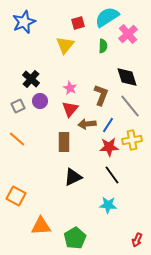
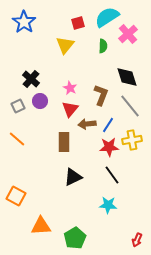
blue star: rotated 15 degrees counterclockwise
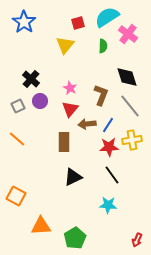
pink cross: rotated 12 degrees counterclockwise
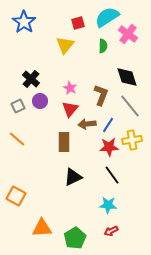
orange triangle: moved 1 px right, 2 px down
red arrow: moved 26 px left, 9 px up; rotated 40 degrees clockwise
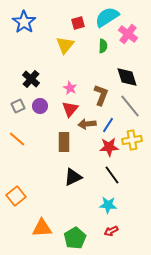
purple circle: moved 5 px down
orange square: rotated 24 degrees clockwise
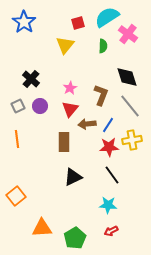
pink star: rotated 16 degrees clockwise
orange line: rotated 42 degrees clockwise
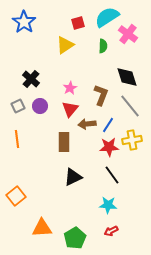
yellow triangle: rotated 18 degrees clockwise
